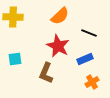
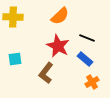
black line: moved 2 px left, 5 px down
blue rectangle: rotated 63 degrees clockwise
brown L-shape: rotated 15 degrees clockwise
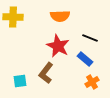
orange semicircle: rotated 42 degrees clockwise
black line: moved 3 px right
cyan square: moved 5 px right, 22 px down
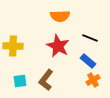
yellow cross: moved 29 px down
blue rectangle: moved 3 px right, 2 px down
brown L-shape: moved 7 px down
orange cross: moved 1 px right, 2 px up
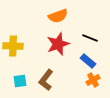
orange semicircle: moved 2 px left; rotated 18 degrees counterclockwise
red star: moved 2 px up; rotated 25 degrees clockwise
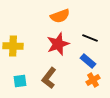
orange semicircle: moved 2 px right
brown L-shape: moved 3 px right, 2 px up
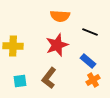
orange semicircle: rotated 24 degrees clockwise
black line: moved 6 px up
red star: moved 1 px left, 1 px down
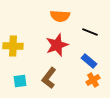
blue rectangle: moved 1 px right
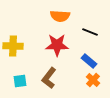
red star: rotated 20 degrees clockwise
orange cross: rotated 16 degrees counterclockwise
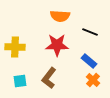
yellow cross: moved 2 px right, 1 px down
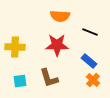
brown L-shape: rotated 55 degrees counterclockwise
